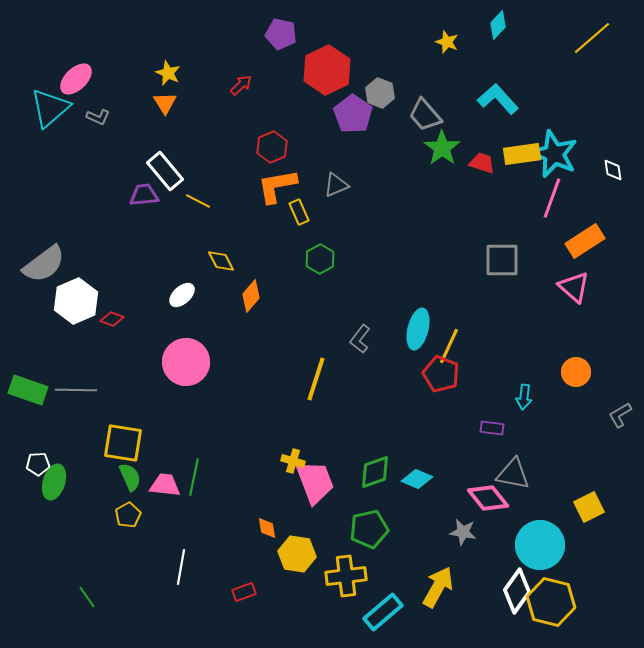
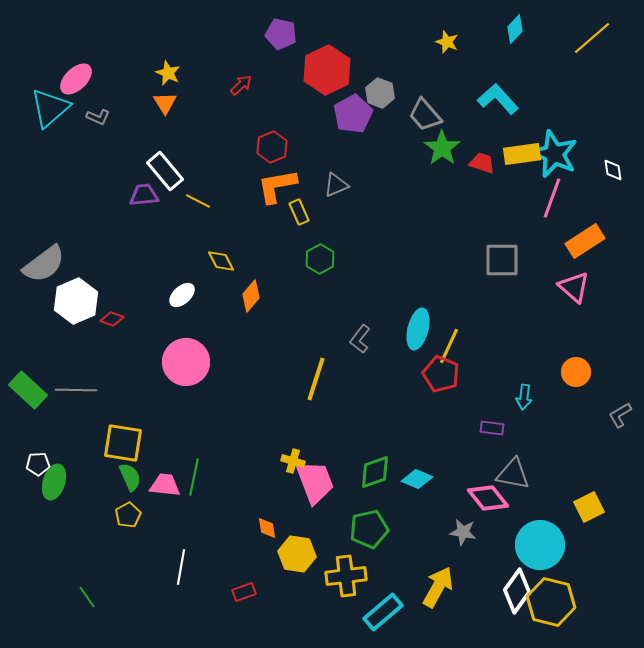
cyan diamond at (498, 25): moved 17 px right, 4 px down
purple pentagon at (353, 114): rotated 9 degrees clockwise
green rectangle at (28, 390): rotated 24 degrees clockwise
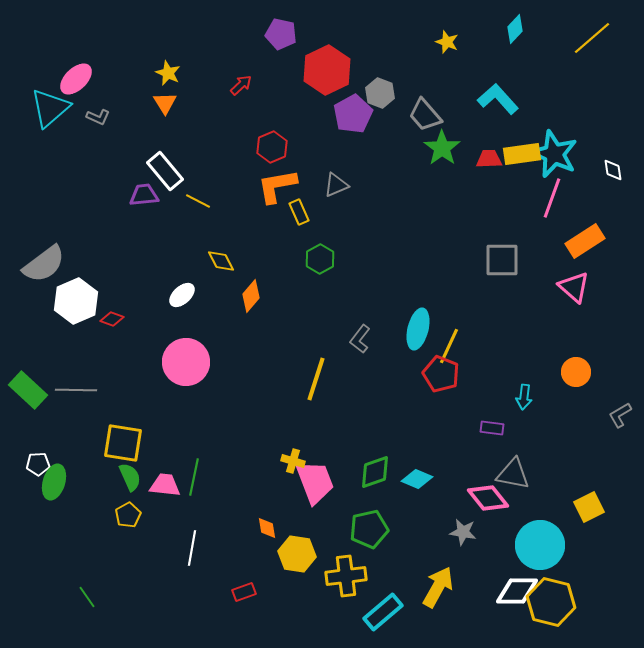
red trapezoid at (482, 163): moved 7 px right, 4 px up; rotated 20 degrees counterclockwise
white line at (181, 567): moved 11 px right, 19 px up
white diamond at (517, 591): rotated 54 degrees clockwise
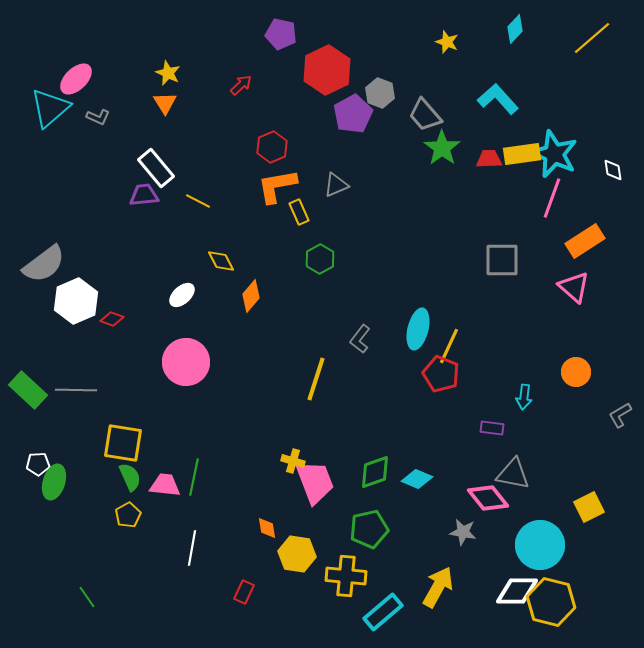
white rectangle at (165, 171): moved 9 px left, 3 px up
yellow cross at (346, 576): rotated 12 degrees clockwise
red rectangle at (244, 592): rotated 45 degrees counterclockwise
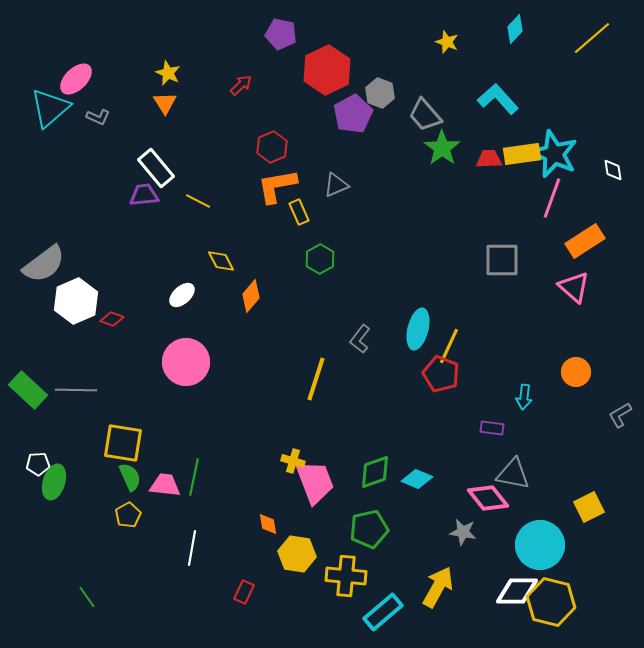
orange diamond at (267, 528): moved 1 px right, 4 px up
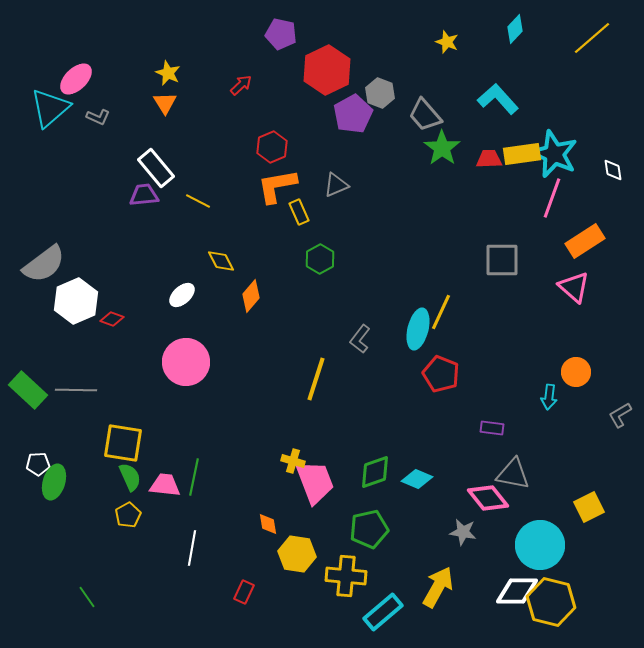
yellow line at (449, 346): moved 8 px left, 34 px up
cyan arrow at (524, 397): moved 25 px right
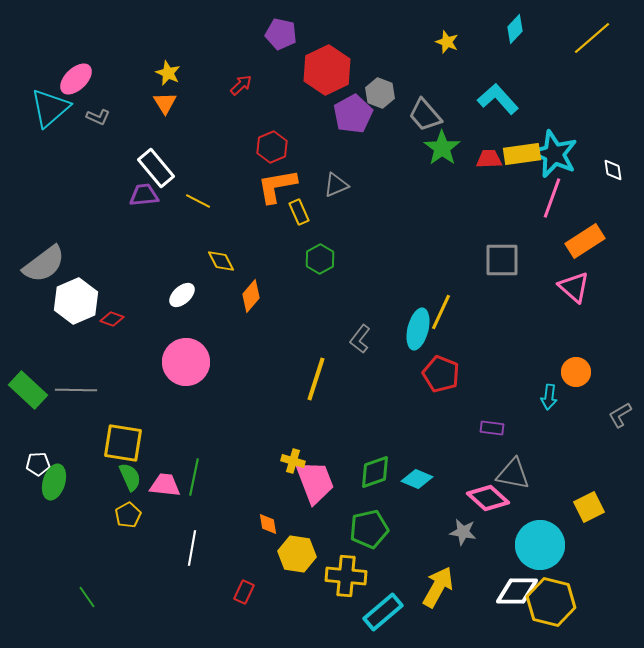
pink diamond at (488, 498): rotated 9 degrees counterclockwise
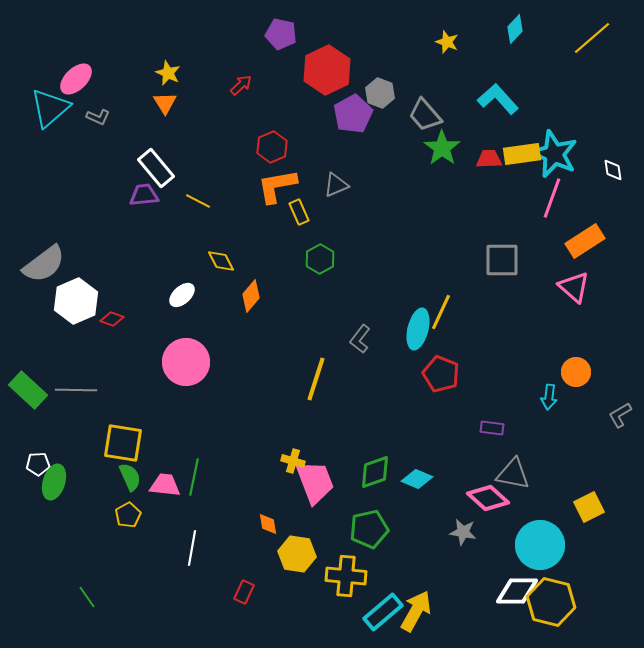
yellow arrow at (438, 587): moved 22 px left, 24 px down
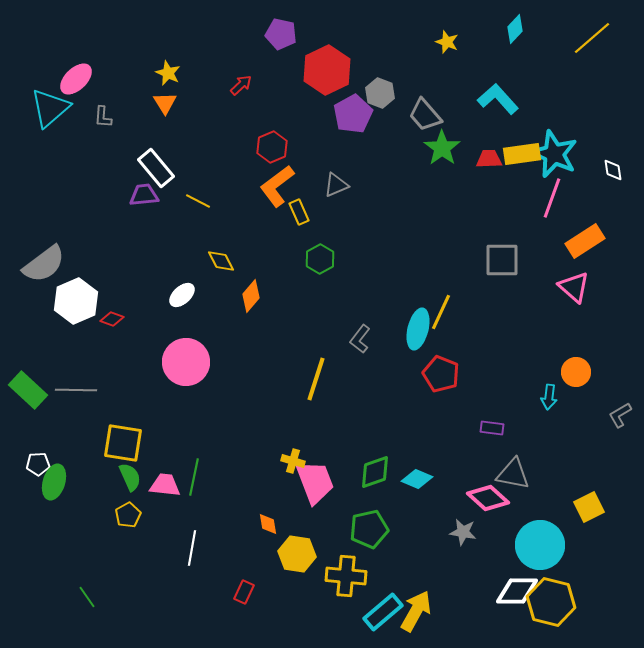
gray L-shape at (98, 117): moved 5 px right; rotated 70 degrees clockwise
orange L-shape at (277, 186): rotated 27 degrees counterclockwise
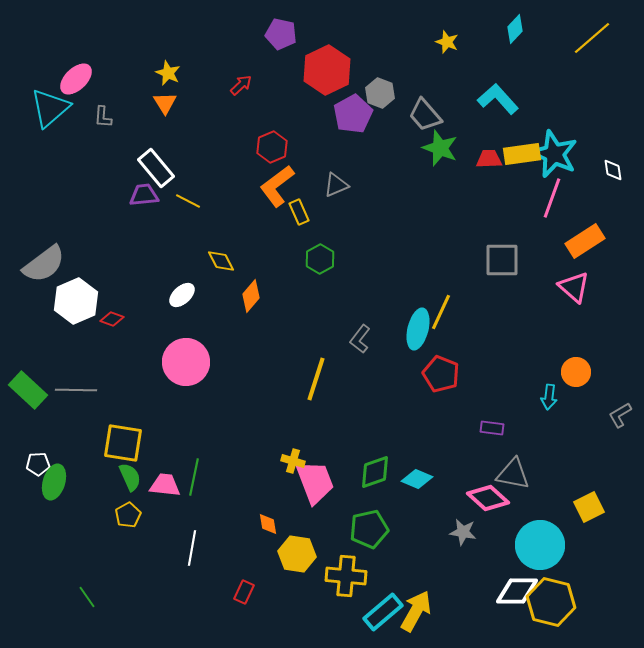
green star at (442, 148): moved 2 px left; rotated 15 degrees counterclockwise
yellow line at (198, 201): moved 10 px left
